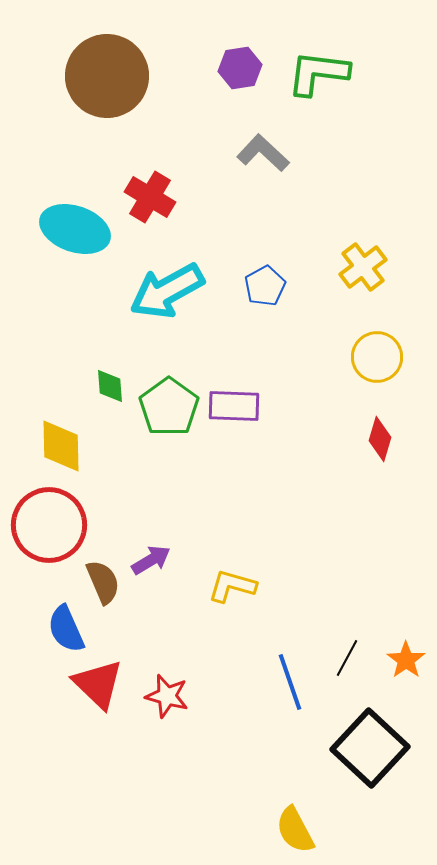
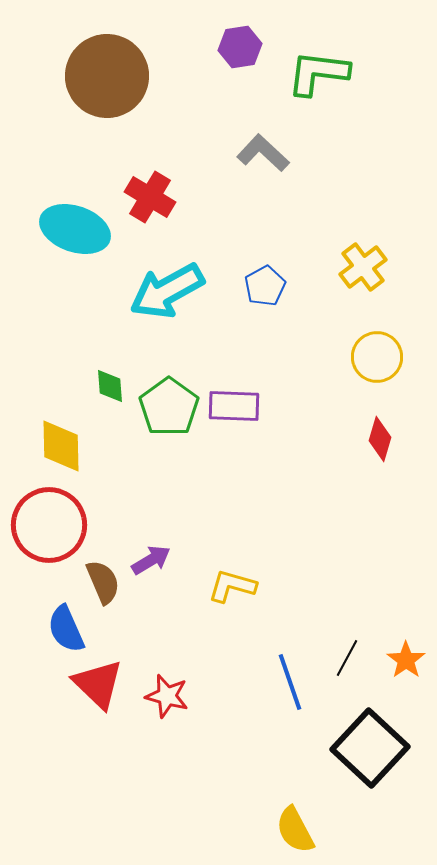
purple hexagon: moved 21 px up
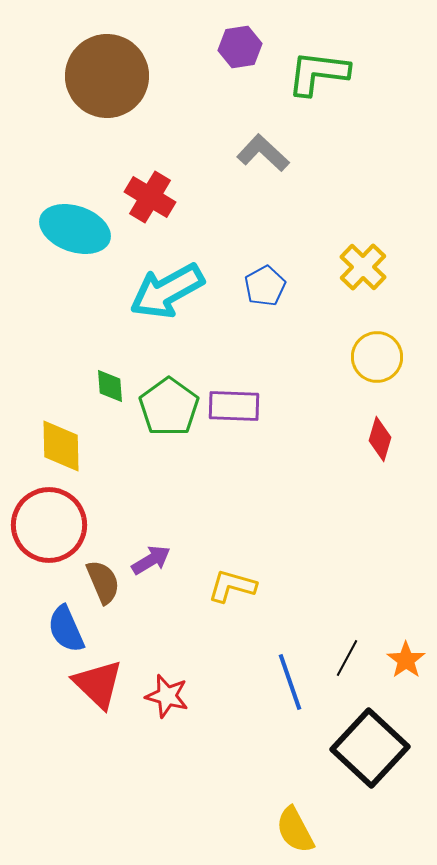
yellow cross: rotated 9 degrees counterclockwise
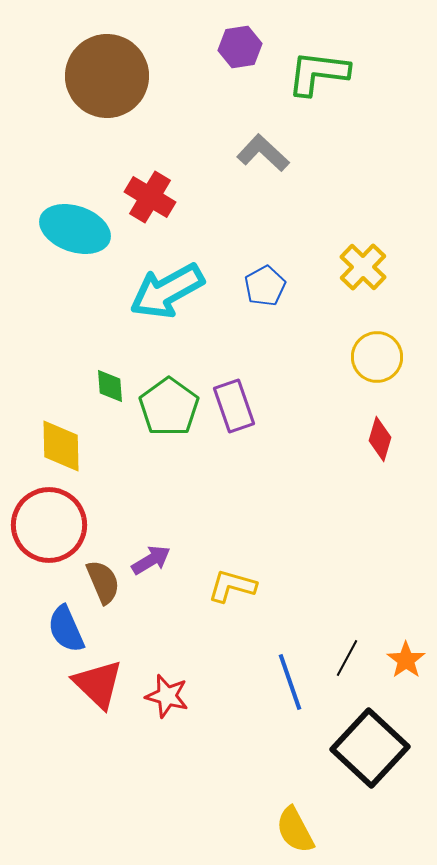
purple rectangle: rotated 69 degrees clockwise
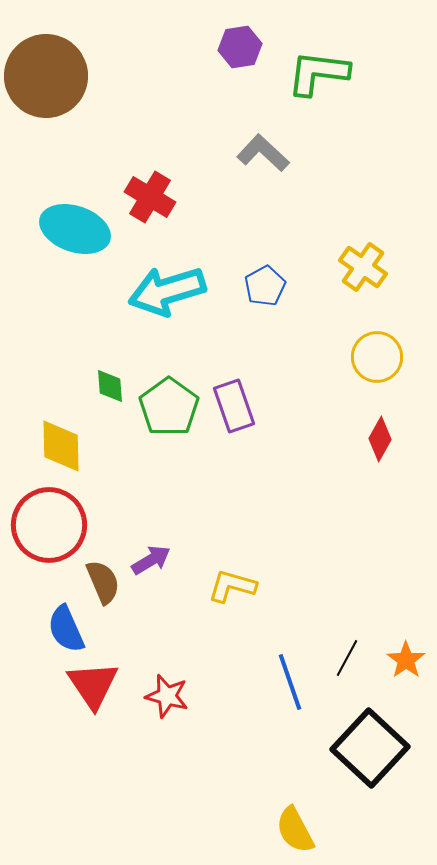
brown circle: moved 61 px left
yellow cross: rotated 9 degrees counterclockwise
cyan arrow: rotated 12 degrees clockwise
red diamond: rotated 12 degrees clockwise
red triangle: moved 5 px left, 1 px down; rotated 12 degrees clockwise
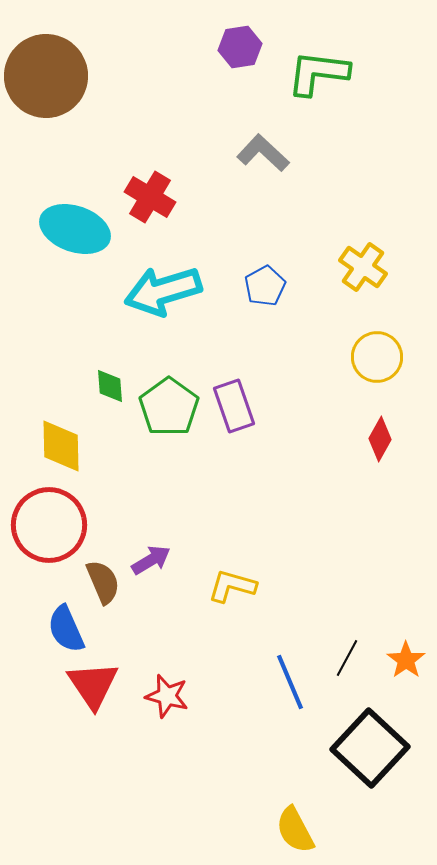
cyan arrow: moved 4 px left
blue line: rotated 4 degrees counterclockwise
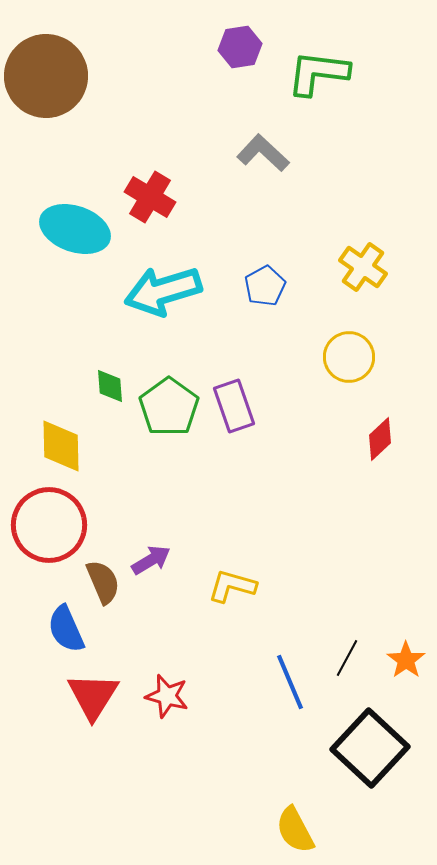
yellow circle: moved 28 px left
red diamond: rotated 18 degrees clockwise
red triangle: moved 11 px down; rotated 6 degrees clockwise
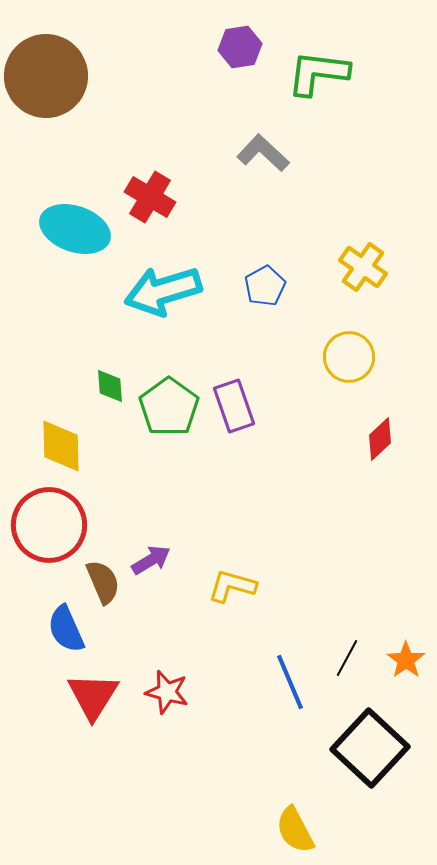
red star: moved 4 px up
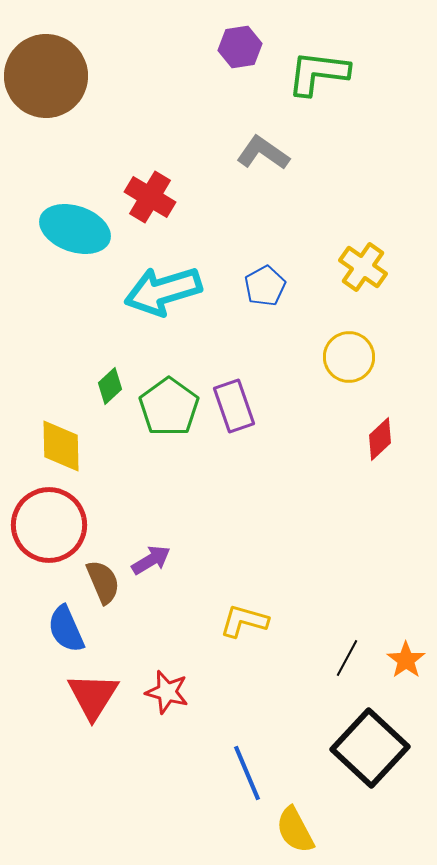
gray L-shape: rotated 8 degrees counterclockwise
green diamond: rotated 51 degrees clockwise
yellow L-shape: moved 12 px right, 35 px down
blue line: moved 43 px left, 91 px down
